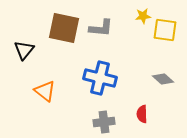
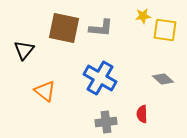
blue cross: rotated 16 degrees clockwise
gray cross: moved 2 px right
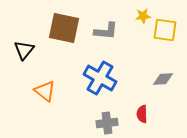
gray L-shape: moved 5 px right, 3 px down
gray diamond: rotated 45 degrees counterclockwise
gray cross: moved 1 px right, 1 px down
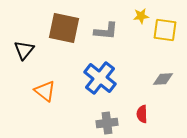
yellow star: moved 2 px left
blue cross: rotated 8 degrees clockwise
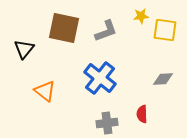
gray L-shape: rotated 25 degrees counterclockwise
black triangle: moved 1 px up
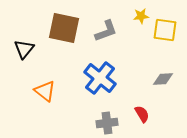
red semicircle: rotated 150 degrees clockwise
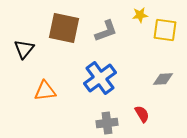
yellow star: moved 1 px left, 1 px up
blue cross: rotated 16 degrees clockwise
orange triangle: rotated 45 degrees counterclockwise
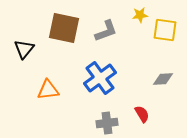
orange triangle: moved 3 px right, 1 px up
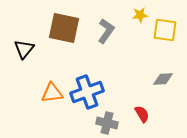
gray L-shape: rotated 35 degrees counterclockwise
blue cross: moved 13 px left, 14 px down; rotated 16 degrees clockwise
orange triangle: moved 4 px right, 3 px down
gray cross: rotated 20 degrees clockwise
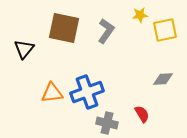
yellow square: rotated 20 degrees counterclockwise
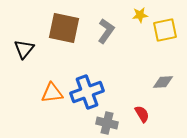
gray diamond: moved 3 px down
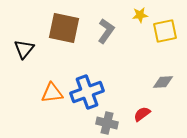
yellow square: moved 1 px down
red semicircle: rotated 96 degrees counterclockwise
